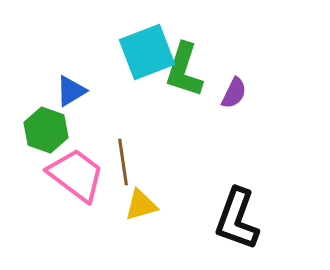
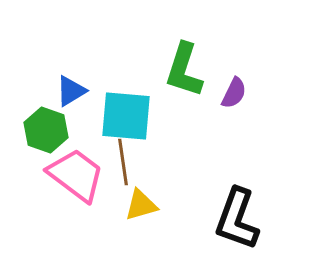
cyan square: moved 21 px left, 64 px down; rotated 26 degrees clockwise
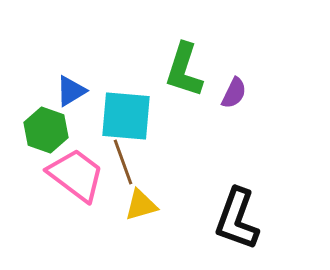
brown line: rotated 12 degrees counterclockwise
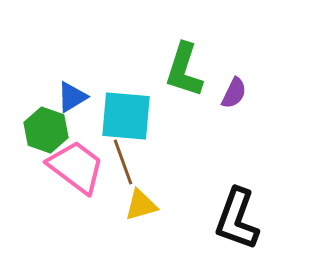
blue triangle: moved 1 px right, 6 px down
pink trapezoid: moved 8 px up
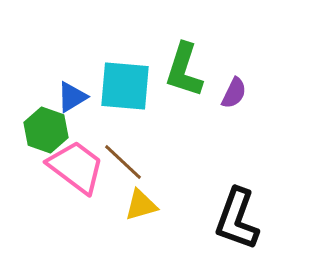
cyan square: moved 1 px left, 30 px up
brown line: rotated 27 degrees counterclockwise
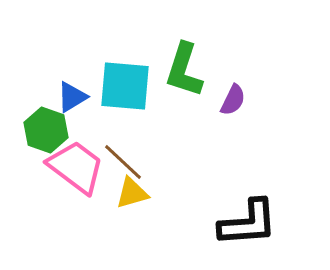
purple semicircle: moved 1 px left, 7 px down
yellow triangle: moved 9 px left, 12 px up
black L-shape: moved 11 px right, 4 px down; rotated 114 degrees counterclockwise
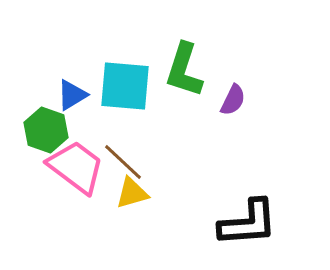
blue triangle: moved 2 px up
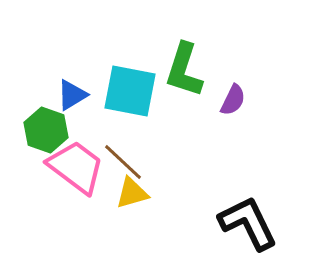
cyan square: moved 5 px right, 5 px down; rotated 6 degrees clockwise
black L-shape: rotated 112 degrees counterclockwise
